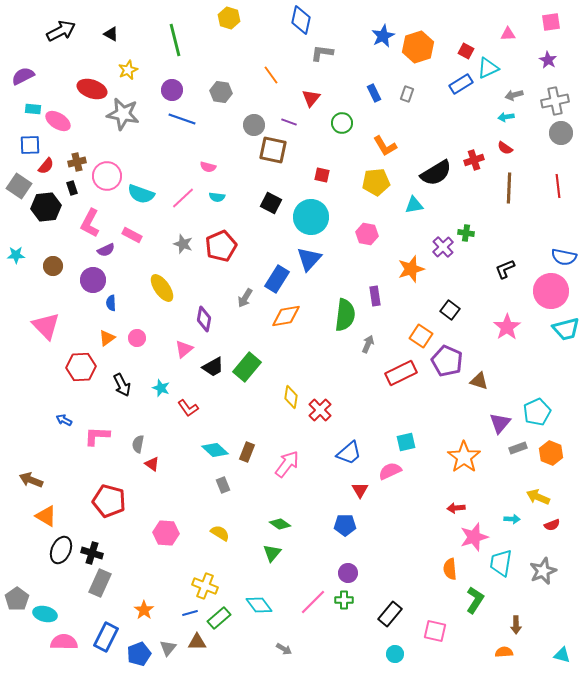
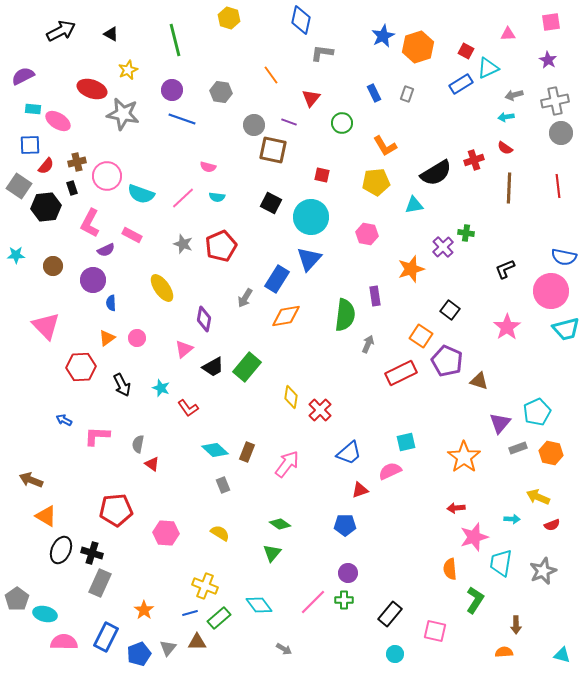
orange hexagon at (551, 453): rotated 10 degrees counterclockwise
red triangle at (360, 490): rotated 42 degrees clockwise
red pentagon at (109, 501): moved 7 px right, 9 px down; rotated 20 degrees counterclockwise
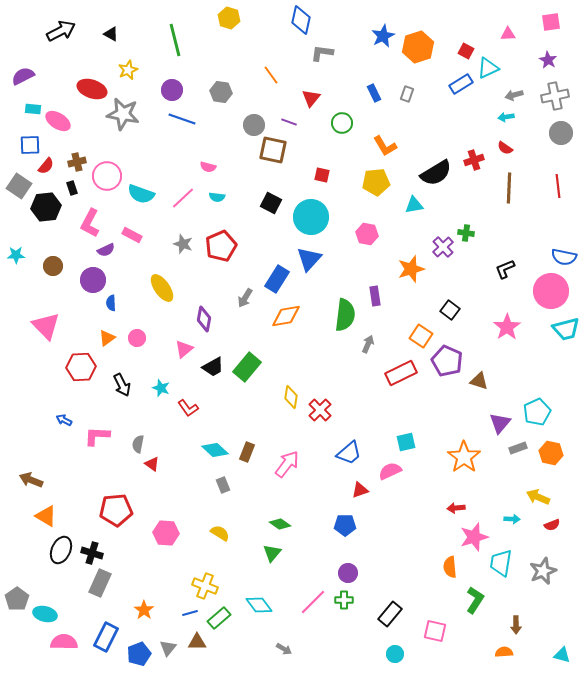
gray cross at (555, 101): moved 5 px up
orange semicircle at (450, 569): moved 2 px up
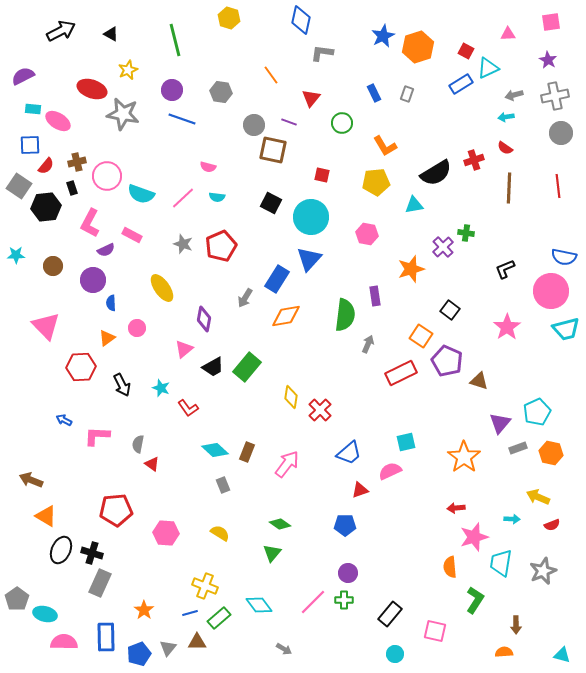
pink circle at (137, 338): moved 10 px up
blue rectangle at (106, 637): rotated 28 degrees counterclockwise
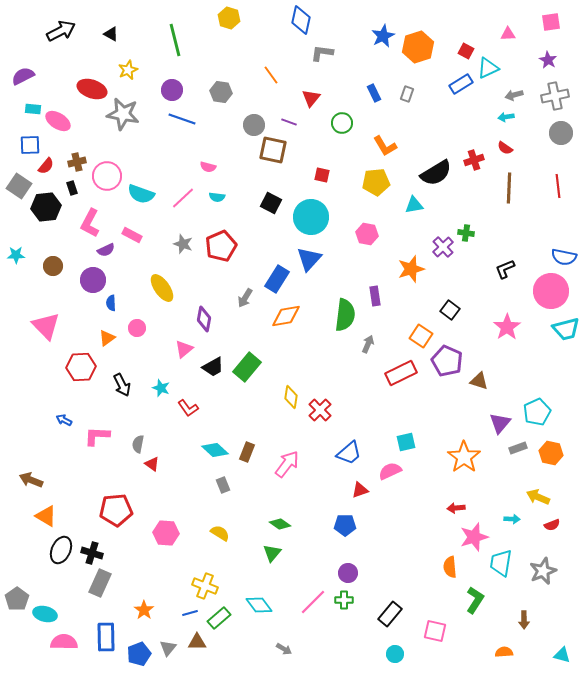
brown arrow at (516, 625): moved 8 px right, 5 px up
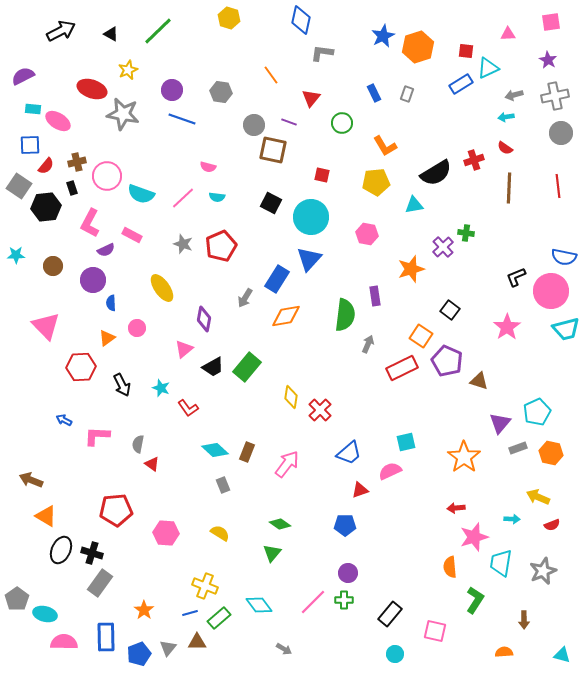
green line at (175, 40): moved 17 px left, 9 px up; rotated 60 degrees clockwise
red square at (466, 51): rotated 21 degrees counterclockwise
black L-shape at (505, 269): moved 11 px right, 8 px down
red rectangle at (401, 373): moved 1 px right, 5 px up
gray rectangle at (100, 583): rotated 12 degrees clockwise
